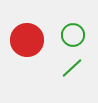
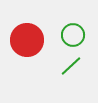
green line: moved 1 px left, 2 px up
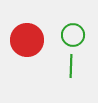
green line: rotated 45 degrees counterclockwise
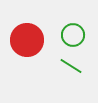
green line: rotated 60 degrees counterclockwise
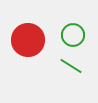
red circle: moved 1 px right
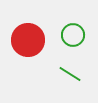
green line: moved 1 px left, 8 px down
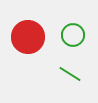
red circle: moved 3 px up
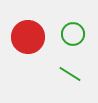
green circle: moved 1 px up
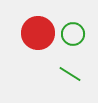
red circle: moved 10 px right, 4 px up
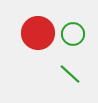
green line: rotated 10 degrees clockwise
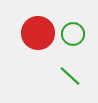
green line: moved 2 px down
